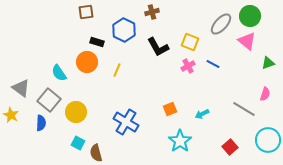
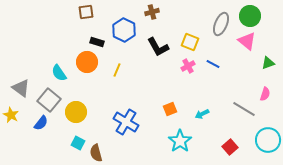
gray ellipse: rotated 20 degrees counterclockwise
blue semicircle: rotated 35 degrees clockwise
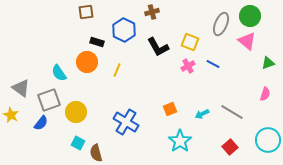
gray square: rotated 30 degrees clockwise
gray line: moved 12 px left, 3 px down
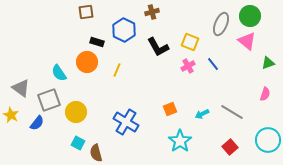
blue line: rotated 24 degrees clockwise
blue semicircle: moved 4 px left
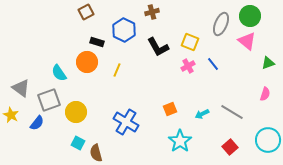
brown square: rotated 21 degrees counterclockwise
